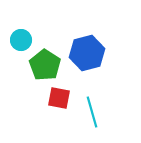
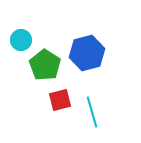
red square: moved 1 px right, 2 px down; rotated 25 degrees counterclockwise
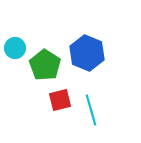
cyan circle: moved 6 px left, 8 px down
blue hexagon: rotated 24 degrees counterclockwise
cyan line: moved 1 px left, 2 px up
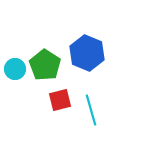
cyan circle: moved 21 px down
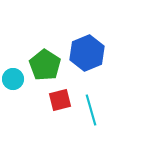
blue hexagon: rotated 16 degrees clockwise
cyan circle: moved 2 px left, 10 px down
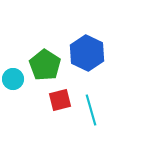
blue hexagon: rotated 12 degrees counterclockwise
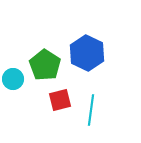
cyan line: rotated 24 degrees clockwise
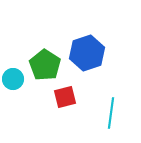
blue hexagon: rotated 16 degrees clockwise
red square: moved 5 px right, 3 px up
cyan line: moved 20 px right, 3 px down
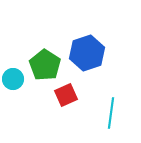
red square: moved 1 px right, 2 px up; rotated 10 degrees counterclockwise
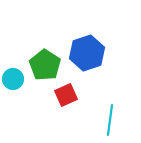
cyan line: moved 1 px left, 7 px down
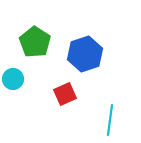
blue hexagon: moved 2 px left, 1 px down
green pentagon: moved 10 px left, 23 px up
red square: moved 1 px left, 1 px up
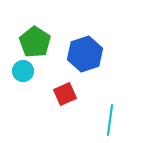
cyan circle: moved 10 px right, 8 px up
